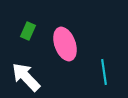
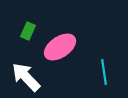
pink ellipse: moved 5 px left, 3 px down; rotated 76 degrees clockwise
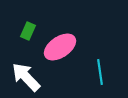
cyan line: moved 4 px left
